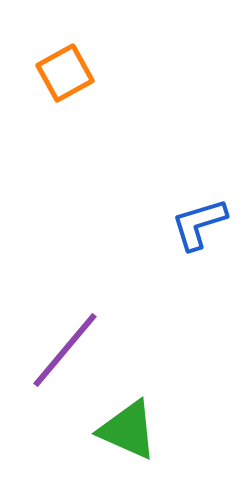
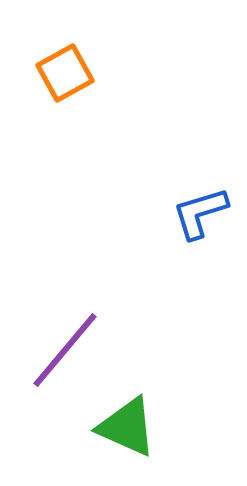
blue L-shape: moved 1 px right, 11 px up
green triangle: moved 1 px left, 3 px up
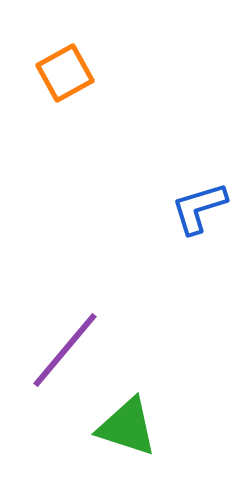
blue L-shape: moved 1 px left, 5 px up
green triangle: rotated 6 degrees counterclockwise
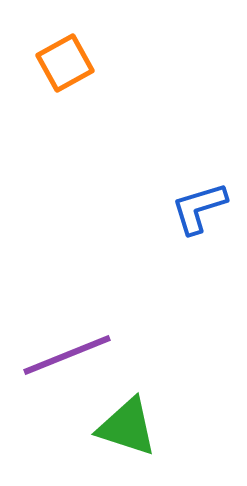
orange square: moved 10 px up
purple line: moved 2 px right, 5 px down; rotated 28 degrees clockwise
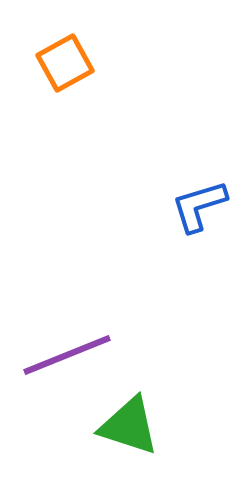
blue L-shape: moved 2 px up
green triangle: moved 2 px right, 1 px up
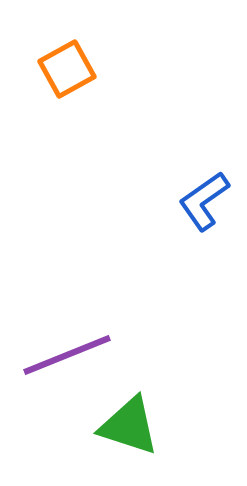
orange square: moved 2 px right, 6 px down
blue L-shape: moved 5 px right, 5 px up; rotated 18 degrees counterclockwise
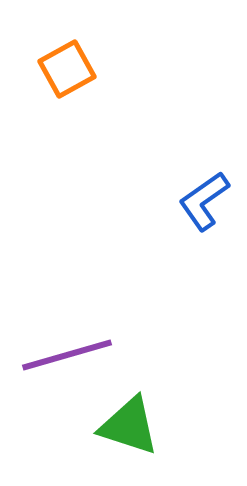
purple line: rotated 6 degrees clockwise
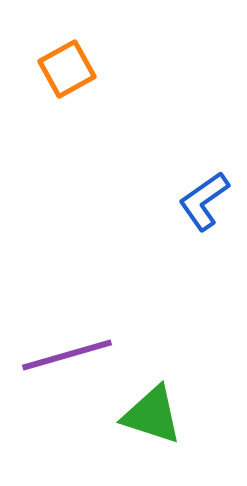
green triangle: moved 23 px right, 11 px up
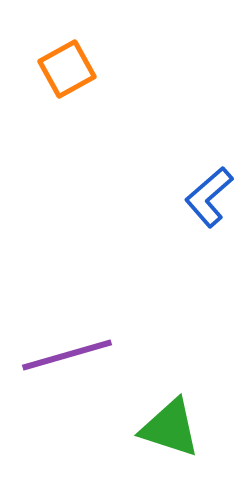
blue L-shape: moved 5 px right, 4 px up; rotated 6 degrees counterclockwise
green triangle: moved 18 px right, 13 px down
